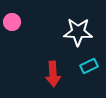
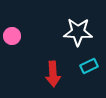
pink circle: moved 14 px down
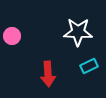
red arrow: moved 5 px left
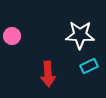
white star: moved 2 px right, 3 px down
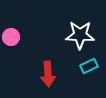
pink circle: moved 1 px left, 1 px down
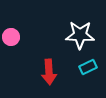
cyan rectangle: moved 1 px left, 1 px down
red arrow: moved 1 px right, 2 px up
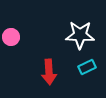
cyan rectangle: moved 1 px left
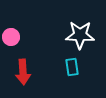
cyan rectangle: moved 15 px left; rotated 72 degrees counterclockwise
red arrow: moved 26 px left
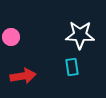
red arrow: moved 4 px down; rotated 95 degrees counterclockwise
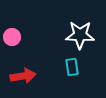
pink circle: moved 1 px right
